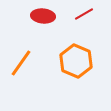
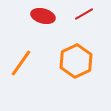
red ellipse: rotated 10 degrees clockwise
orange hexagon: rotated 12 degrees clockwise
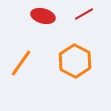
orange hexagon: moved 1 px left; rotated 8 degrees counterclockwise
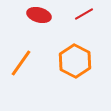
red ellipse: moved 4 px left, 1 px up
